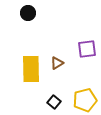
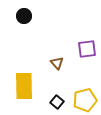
black circle: moved 4 px left, 3 px down
brown triangle: rotated 40 degrees counterclockwise
yellow rectangle: moved 7 px left, 17 px down
black square: moved 3 px right
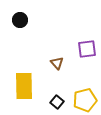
black circle: moved 4 px left, 4 px down
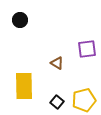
brown triangle: rotated 16 degrees counterclockwise
yellow pentagon: moved 1 px left
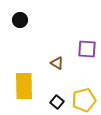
purple square: rotated 12 degrees clockwise
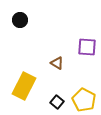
purple square: moved 2 px up
yellow rectangle: rotated 28 degrees clockwise
yellow pentagon: rotated 30 degrees counterclockwise
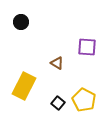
black circle: moved 1 px right, 2 px down
black square: moved 1 px right, 1 px down
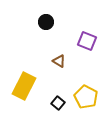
black circle: moved 25 px right
purple square: moved 6 px up; rotated 18 degrees clockwise
brown triangle: moved 2 px right, 2 px up
yellow pentagon: moved 2 px right, 3 px up
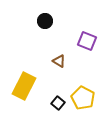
black circle: moved 1 px left, 1 px up
yellow pentagon: moved 3 px left, 1 px down
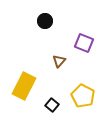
purple square: moved 3 px left, 2 px down
brown triangle: rotated 40 degrees clockwise
yellow pentagon: moved 2 px up
black square: moved 6 px left, 2 px down
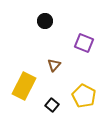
brown triangle: moved 5 px left, 4 px down
yellow pentagon: moved 1 px right
